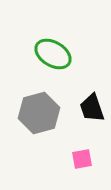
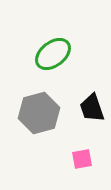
green ellipse: rotated 69 degrees counterclockwise
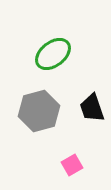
gray hexagon: moved 2 px up
pink square: moved 10 px left, 6 px down; rotated 20 degrees counterclockwise
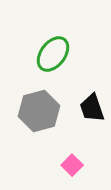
green ellipse: rotated 15 degrees counterclockwise
pink square: rotated 15 degrees counterclockwise
